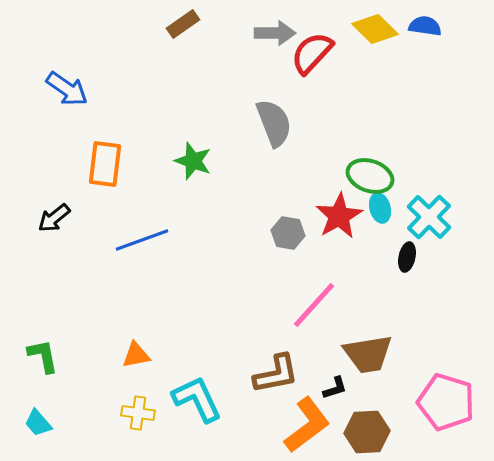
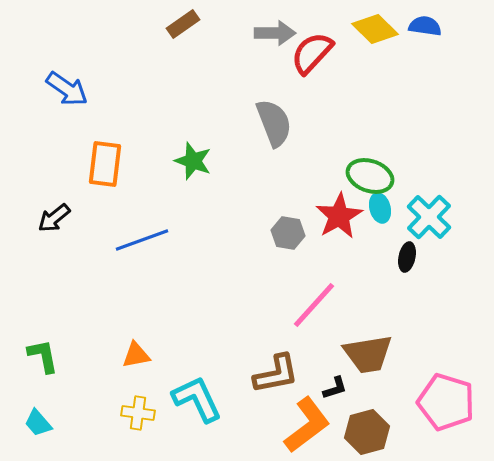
brown hexagon: rotated 12 degrees counterclockwise
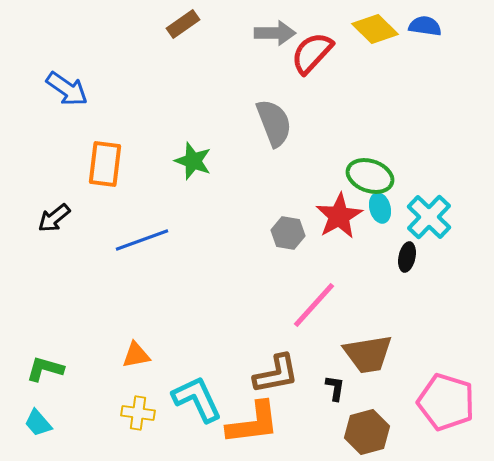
green L-shape: moved 2 px right, 13 px down; rotated 63 degrees counterclockwise
black L-shape: rotated 64 degrees counterclockwise
orange L-shape: moved 54 px left, 2 px up; rotated 30 degrees clockwise
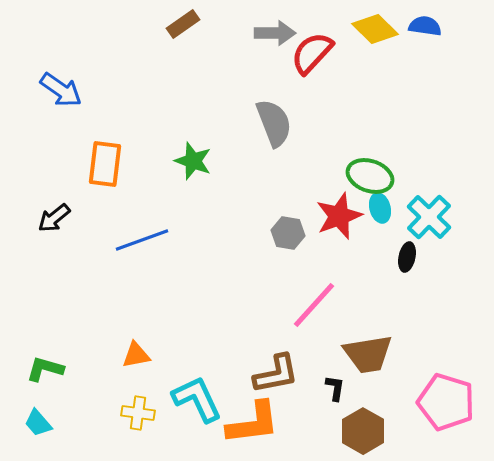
blue arrow: moved 6 px left, 1 px down
red star: rotated 9 degrees clockwise
brown hexagon: moved 4 px left, 1 px up; rotated 15 degrees counterclockwise
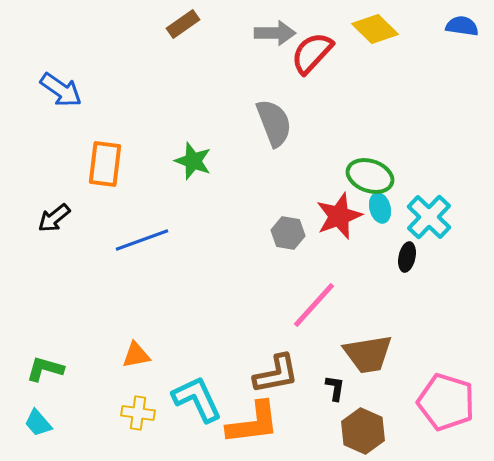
blue semicircle: moved 37 px right
brown hexagon: rotated 6 degrees counterclockwise
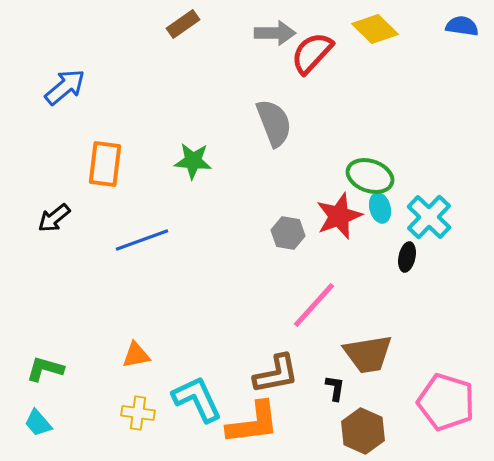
blue arrow: moved 4 px right, 3 px up; rotated 75 degrees counterclockwise
green star: rotated 15 degrees counterclockwise
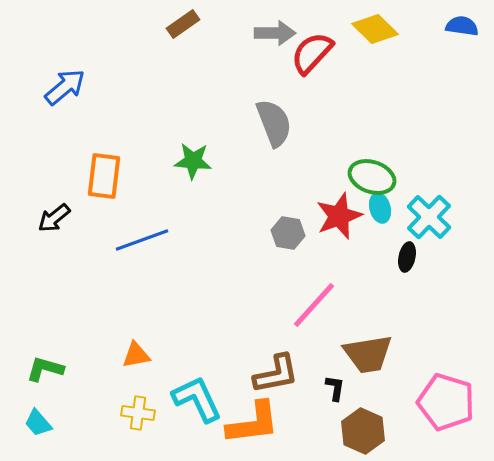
orange rectangle: moved 1 px left, 12 px down
green ellipse: moved 2 px right, 1 px down
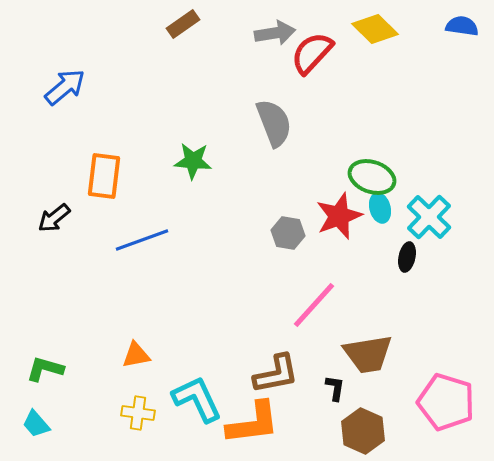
gray arrow: rotated 9 degrees counterclockwise
cyan trapezoid: moved 2 px left, 1 px down
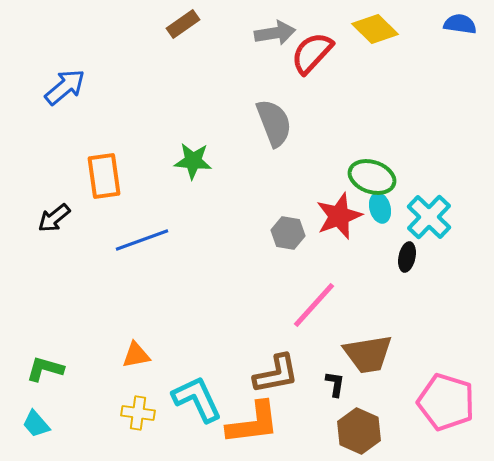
blue semicircle: moved 2 px left, 2 px up
orange rectangle: rotated 15 degrees counterclockwise
black L-shape: moved 4 px up
brown hexagon: moved 4 px left
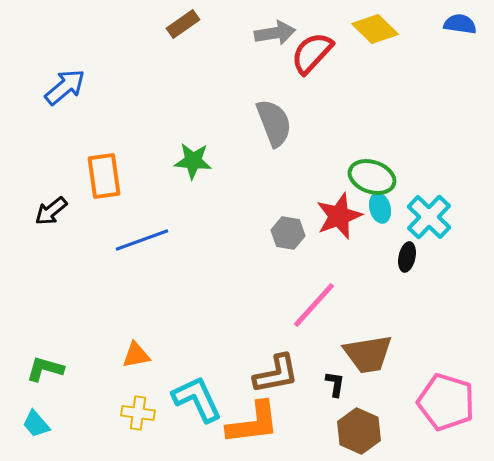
black arrow: moved 3 px left, 7 px up
